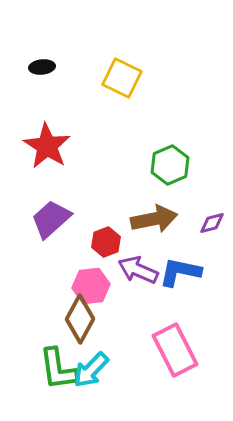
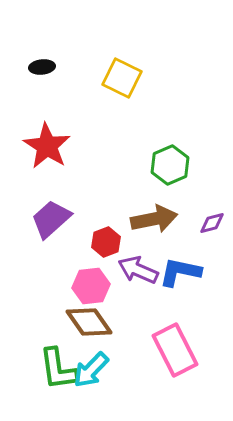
brown diamond: moved 9 px right, 3 px down; rotated 63 degrees counterclockwise
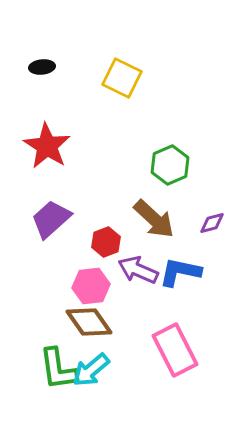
brown arrow: rotated 54 degrees clockwise
cyan arrow: rotated 6 degrees clockwise
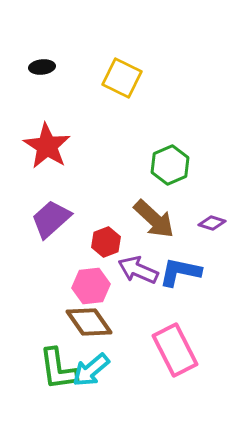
purple diamond: rotated 32 degrees clockwise
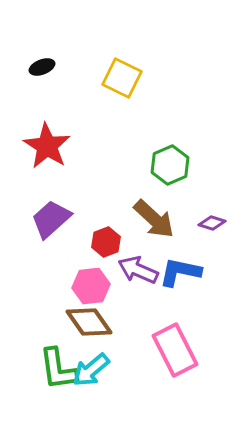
black ellipse: rotated 15 degrees counterclockwise
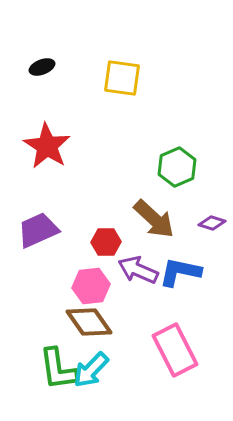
yellow square: rotated 18 degrees counterclockwise
green hexagon: moved 7 px right, 2 px down
purple trapezoid: moved 13 px left, 11 px down; rotated 18 degrees clockwise
red hexagon: rotated 20 degrees clockwise
cyan arrow: rotated 6 degrees counterclockwise
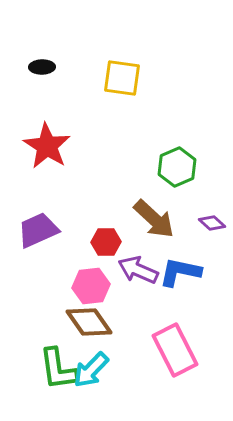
black ellipse: rotated 20 degrees clockwise
purple diamond: rotated 24 degrees clockwise
